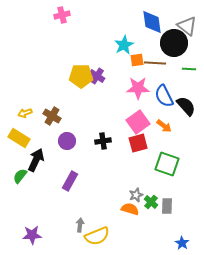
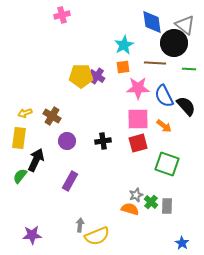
gray triangle: moved 2 px left, 1 px up
orange square: moved 14 px left, 7 px down
pink square: moved 3 px up; rotated 35 degrees clockwise
yellow rectangle: rotated 65 degrees clockwise
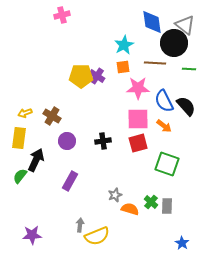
blue semicircle: moved 5 px down
gray star: moved 21 px left
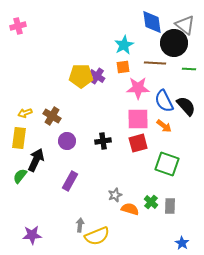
pink cross: moved 44 px left, 11 px down
gray rectangle: moved 3 px right
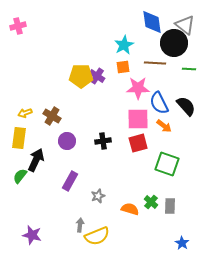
blue semicircle: moved 5 px left, 2 px down
gray star: moved 17 px left, 1 px down
purple star: rotated 18 degrees clockwise
